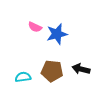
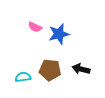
blue star: moved 2 px right
brown pentagon: moved 2 px left, 1 px up
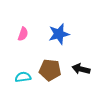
pink semicircle: moved 12 px left, 7 px down; rotated 96 degrees counterclockwise
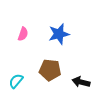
black arrow: moved 13 px down
cyan semicircle: moved 7 px left, 4 px down; rotated 42 degrees counterclockwise
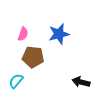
brown pentagon: moved 17 px left, 13 px up
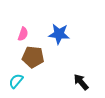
blue star: rotated 20 degrees clockwise
black arrow: rotated 36 degrees clockwise
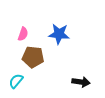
black arrow: rotated 138 degrees clockwise
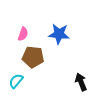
black arrow: rotated 120 degrees counterclockwise
